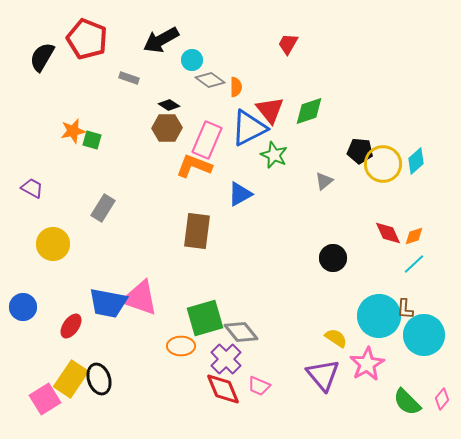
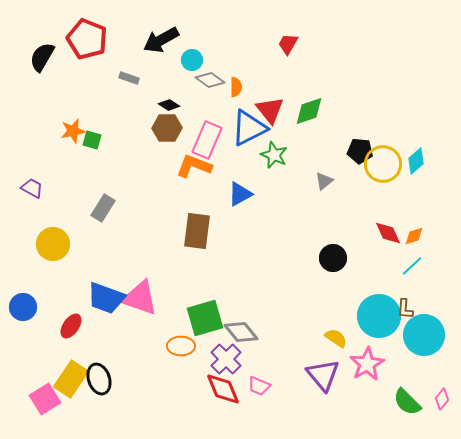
cyan line at (414, 264): moved 2 px left, 2 px down
blue trapezoid at (108, 303): moved 2 px left, 5 px up; rotated 9 degrees clockwise
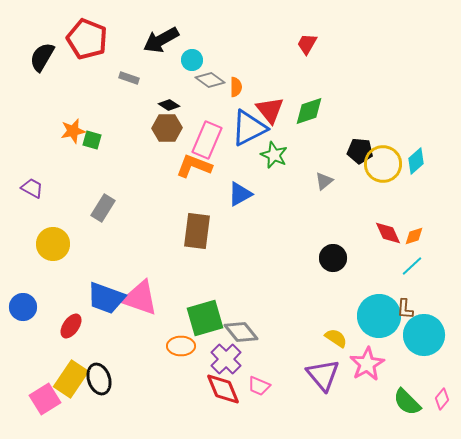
red trapezoid at (288, 44): moved 19 px right
